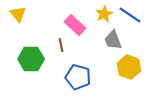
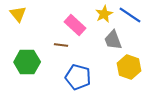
brown line: rotated 72 degrees counterclockwise
green hexagon: moved 4 px left, 3 px down
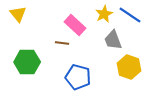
brown line: moved 1 px right, 2 px up
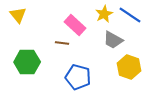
yellow triangle: moved 1 px down
gray trapezoid: rotated 40 degrees counterclockwise
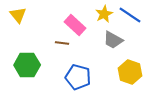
green hexagon: moved 3 px down
yellow hexagon: moved 1 px right, 5 px down
